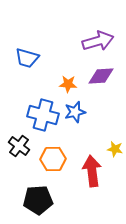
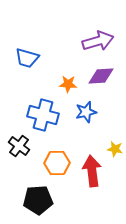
blue star: moved 11 px right
orange hexagon: moved 4 px right, 4 px down
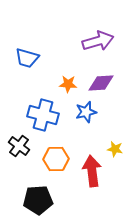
purple diamond: moved 7 px down
orange hexagon: moved 1 px left, 4 px up
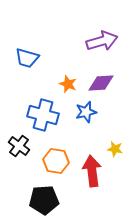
purple arrow: moved 4 px right
orange star: rotated 18 degrees clockwise
orange hexagon: moved 2 px down; rotated 10 degrees clockwise
black pentagon: moved 6 px right
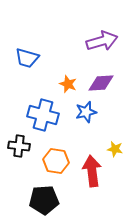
black cross: rotated 30 degrees counterclockwise
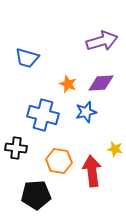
black cross: moved 3 px left, 2 px down
orange hexagon: moved 3 px right
black pentagon: moved 8 px left, 5 px up
